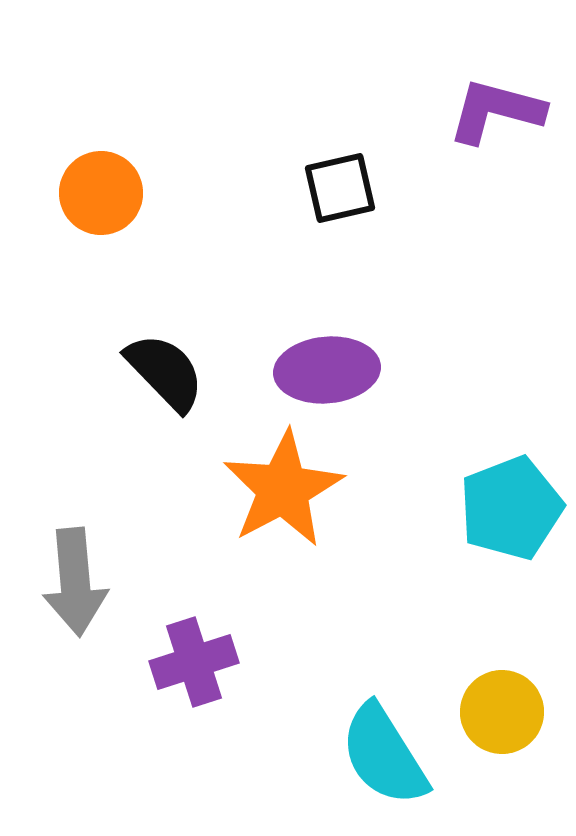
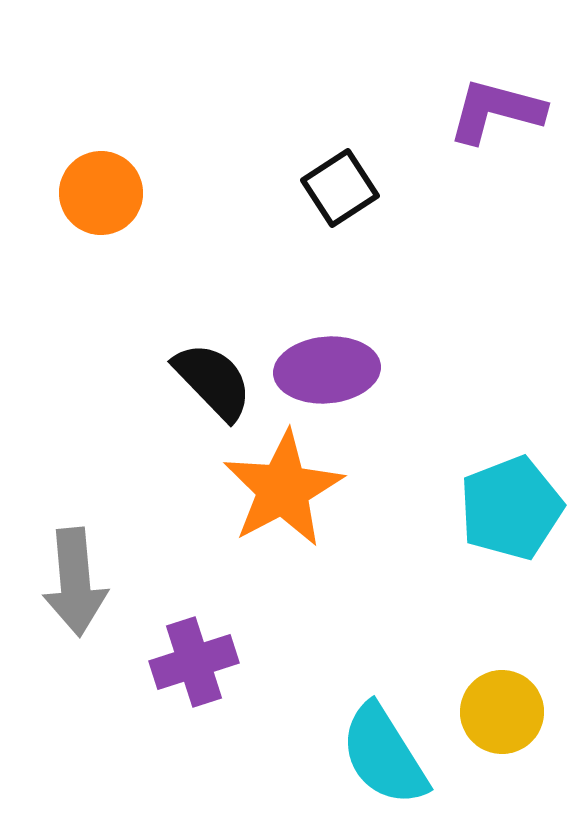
black square: rotated 20 degrees counterclockwise
black semicircle: moved 48 px right, 9 px down
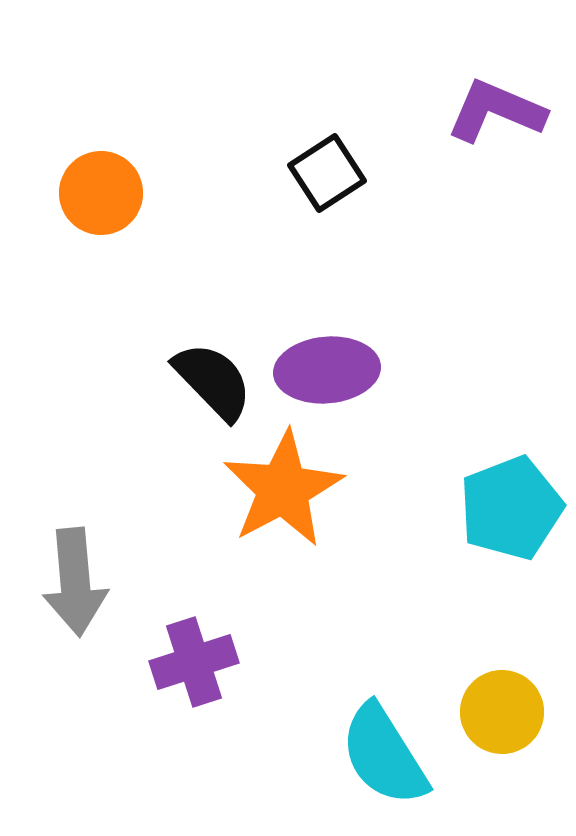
purple L-shape: rotated 8 degrees clockwise
black square: moved 13 px left, 15 px up
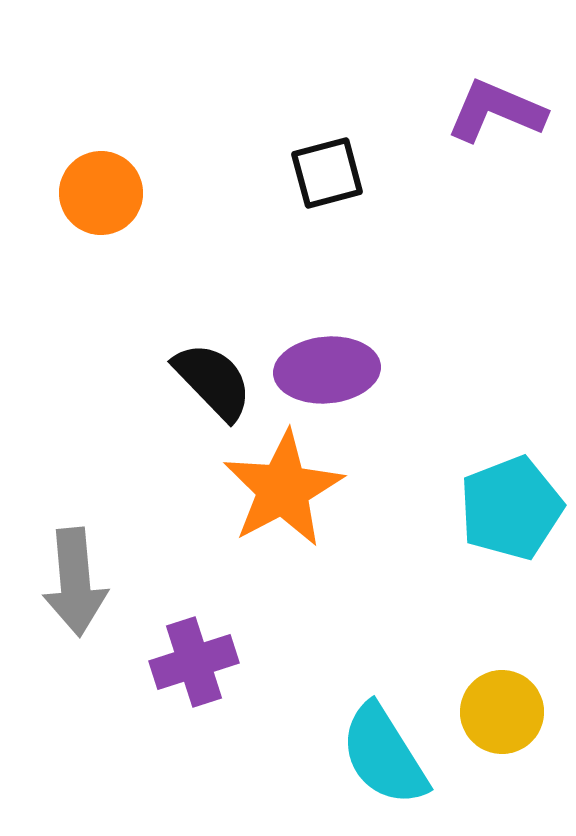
black square: rotated 18 degrees clockwise
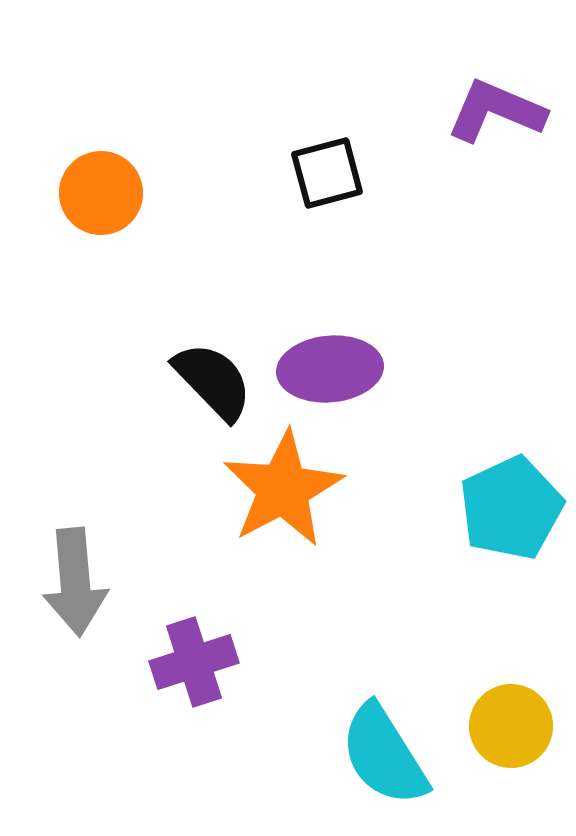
purple ellipse: moved 3 px right, 1 px up
cyan pentagon: rotated 4 degrees counterclockwise
yellow circle: moved 9 px right, 14 px down
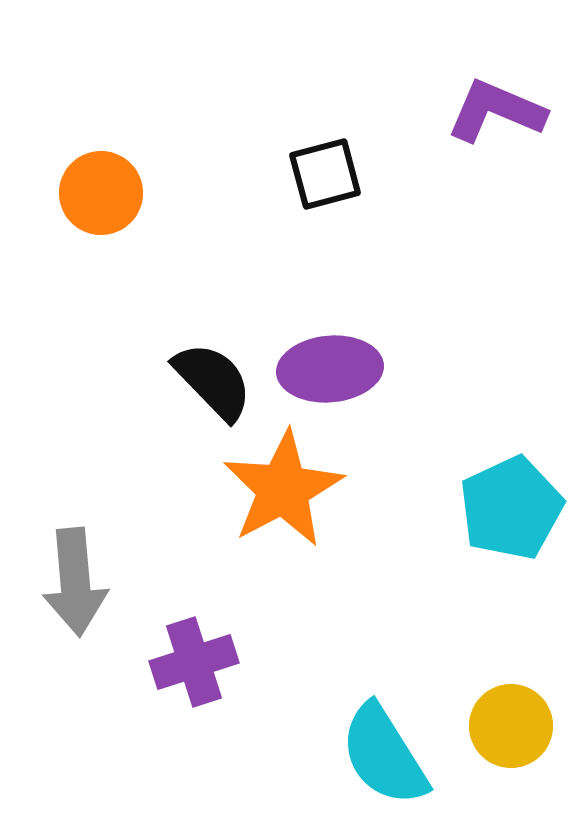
black square: moved 2 px left, 1 px down
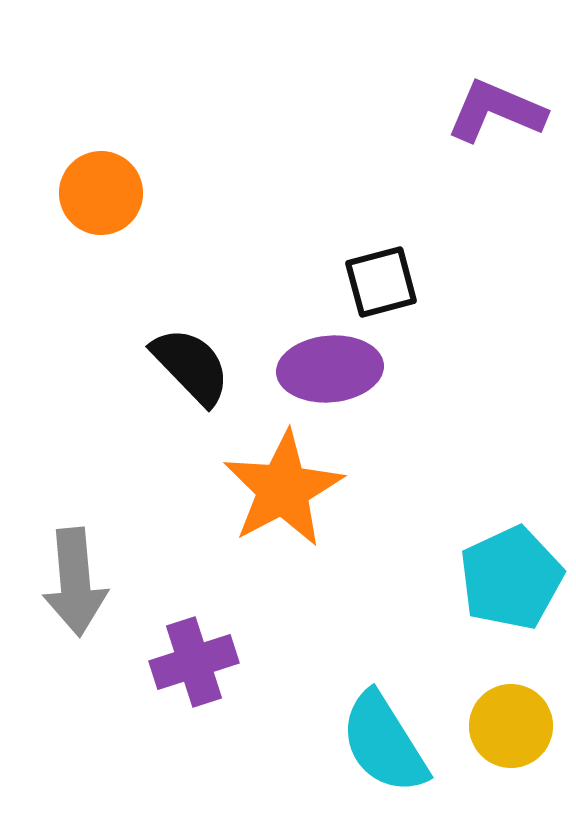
black square: moved 56 px right, 108 px down
black semicircle: moved 22 px left, 15 px up
cyan pentagon: moved 70 px down
cyan semicircle: moved 12 px up
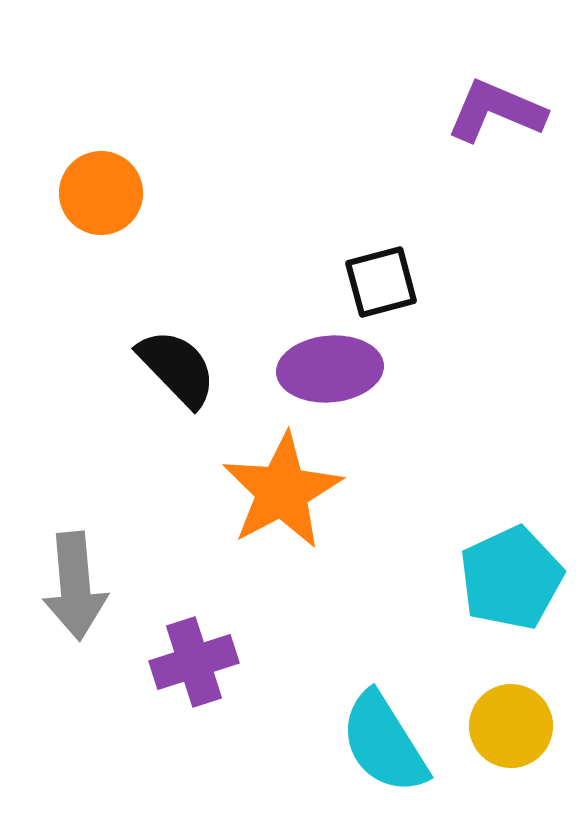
black semicircle: moved 14 px left, 2 px down
orange star: moved 1 px left, 2 px down
gray arrow: moved 4 px down
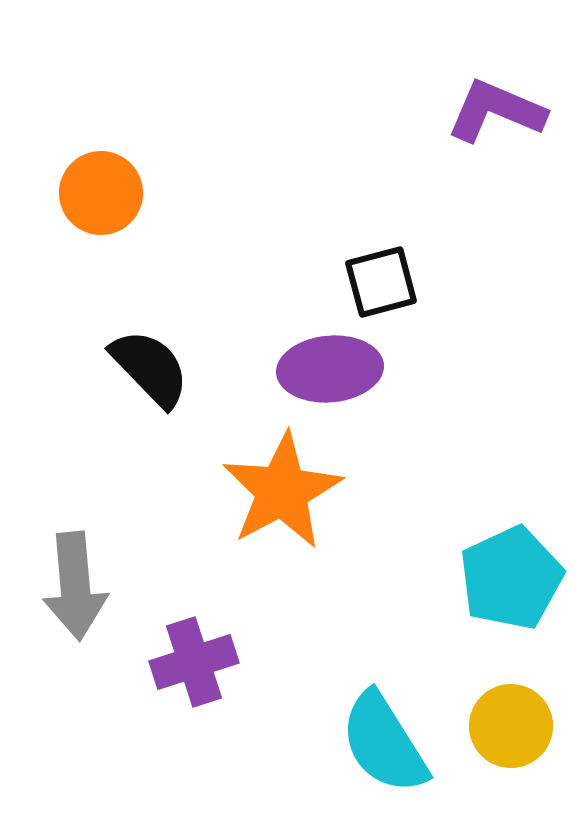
black semicircle: moved 27 px left
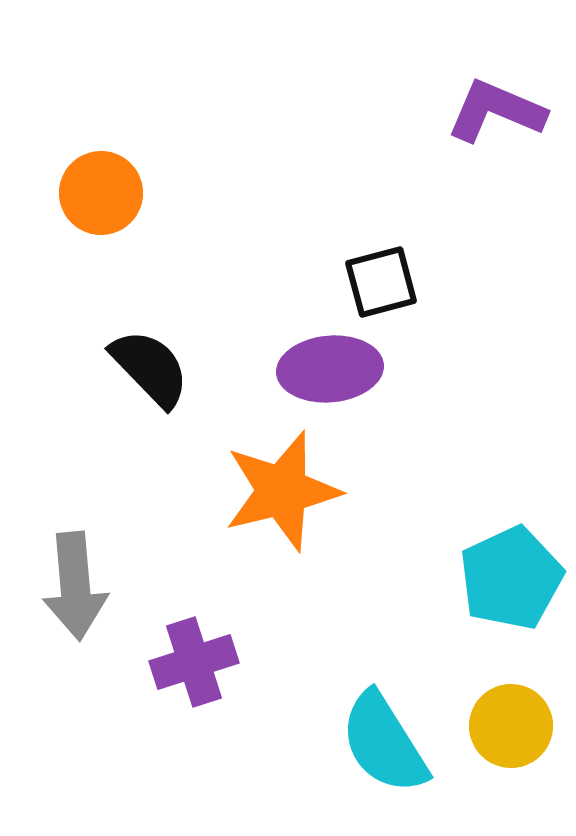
orange star: rotated 14 degrees clockwise
